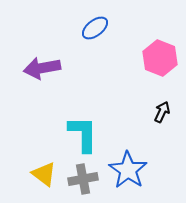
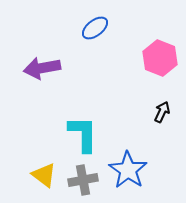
yellow triangle: moved 1 px down
gray cross: moved 1 px down
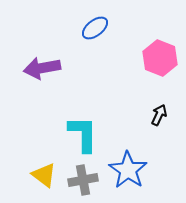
black arrow: moved 3 px left, 3 px down
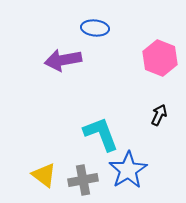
blue ellipse: rotated 44 degrees clockwise
purple arrow: moved 21 px right, 8 px up
cyan L-shape: moved 18 px right; rotated 21 degrees counterclockwise
blue star: rotated 6 degrees clockwise
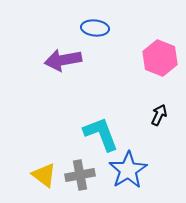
gray cross: moved 3 px left, 5 px up
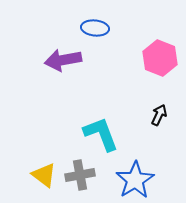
blue star: moved 7 px right, 10 px down
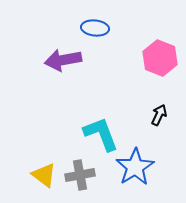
blue star: moved 13 px up
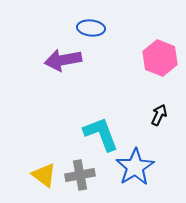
blue ellipse: moved 4 px left
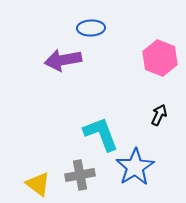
blue ellipse: rotated 8 degrees counterclockwise
yellow triangle: moved 6 px left, 9 px down
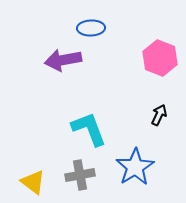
cyan L-shape: moved 12 px left, 5 px up
yellow triangle: moved 5 px left, 2 px up
